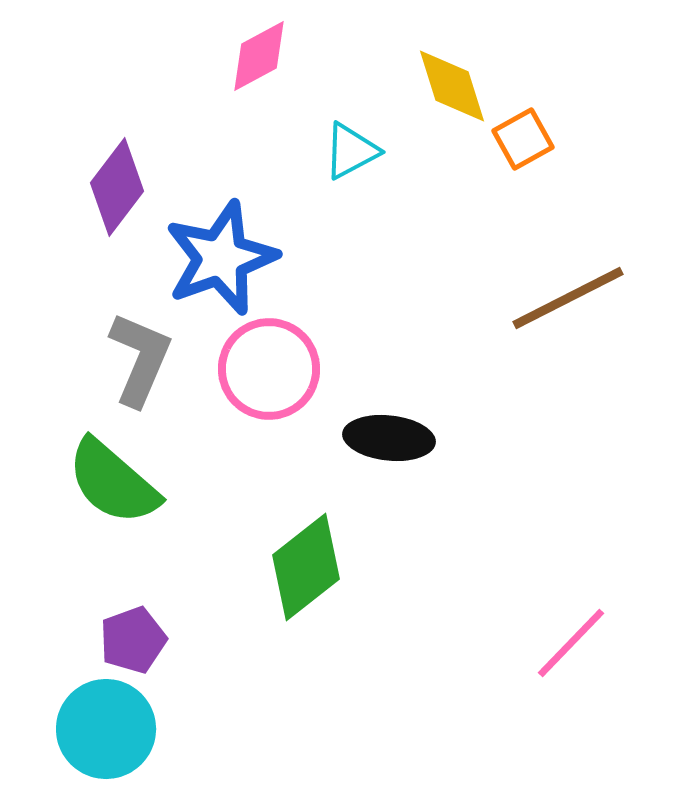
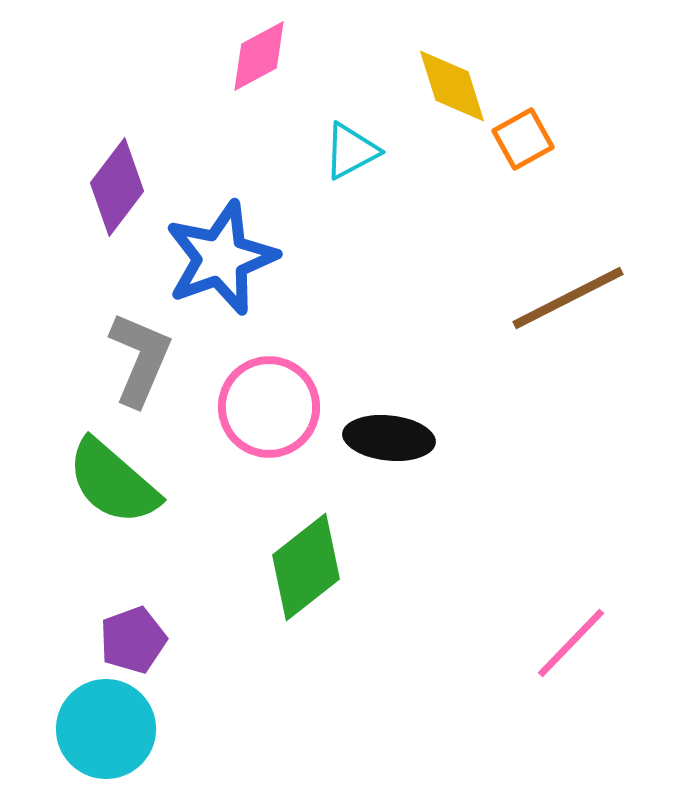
pink circle: moved 38 px down
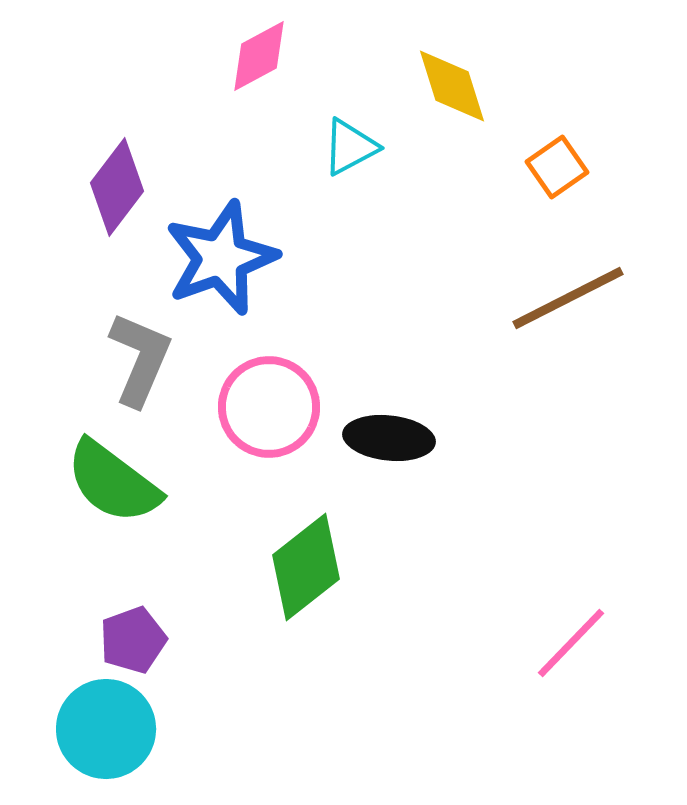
orange square: moved 34 px right, 28 px down; rotated 6 degrees counterclockwise
cyan triangle: moved 1 px left, 4 px up
green semicircle: rotated 4 degrees counterclockwise
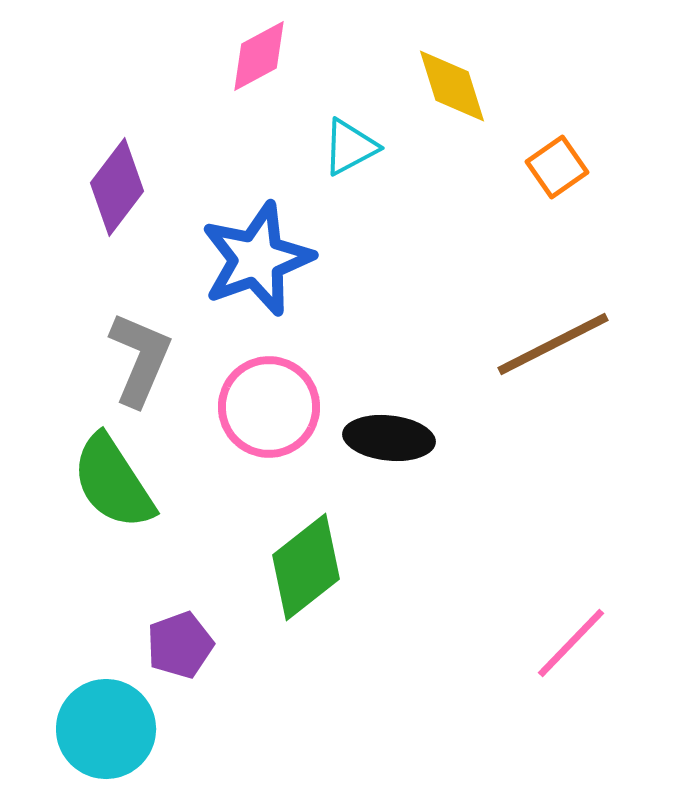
blue star: moved 36 px right, 1 px down
brown line: moved 15 px left, 46 px down
green semicircle: rotated 20 degrees clockwise
purple pentagon: moved 47 px right, 5 px down
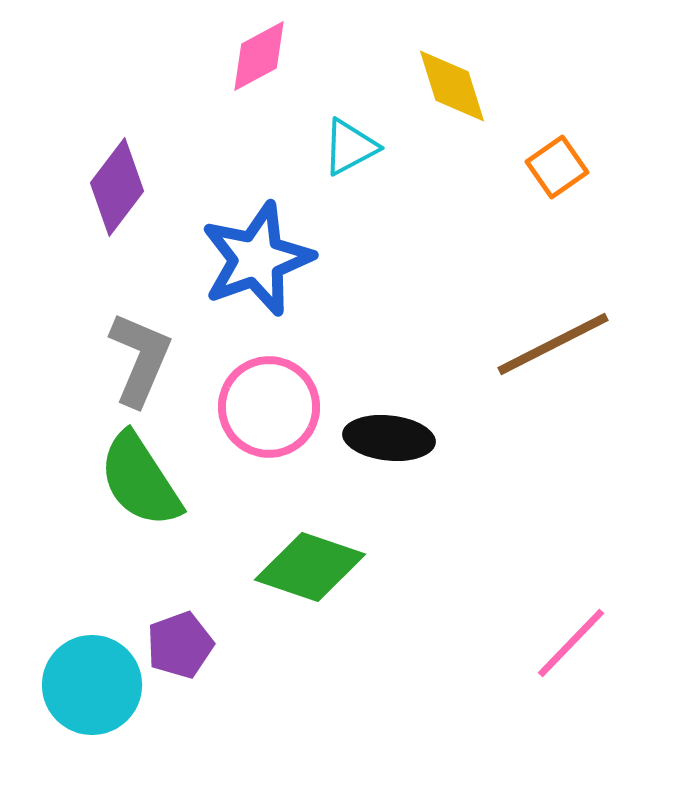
green semicircle: moved 27 px right, 2 px up
green diamond: moved 4 px right; rotated 57 degrees clockwise
cyan circle: moved 14 px left, 44 px up
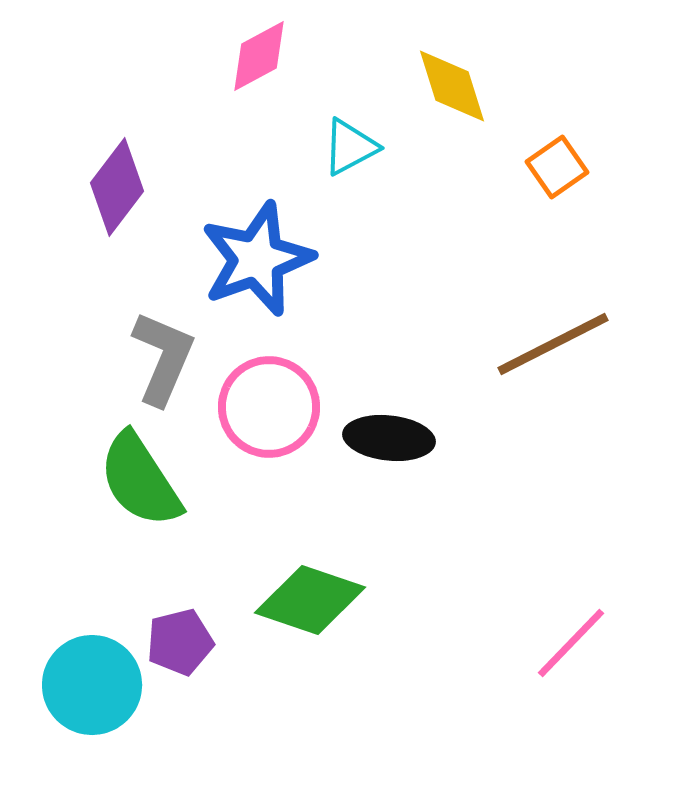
gray L-shape: moved 23 px right, 1 px up
green diamond: moved 33 px down
purple pentagon: moved 3 px up; rotated 6 degrees clockwise
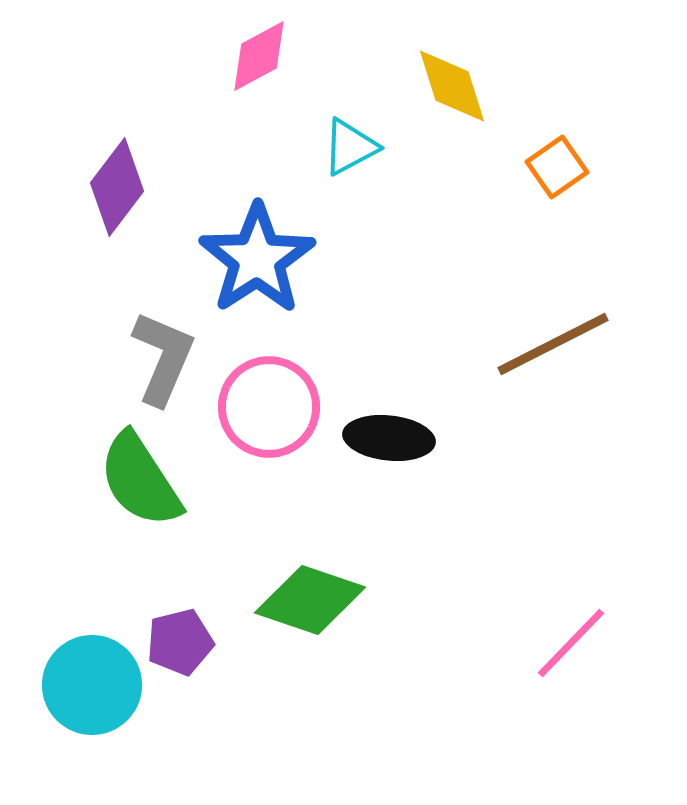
blue star: rotated 13 degrees counterclockwise
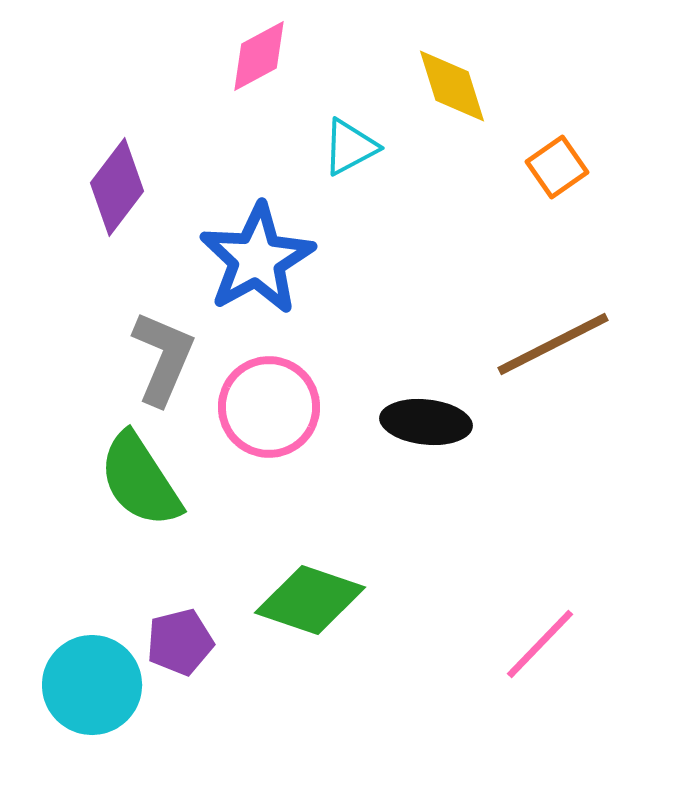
blue star: rotated 4 degrees clockwise
black ellipse: moved 37 px right, 16 px up
pink line: moved 31 px left, 1 px down
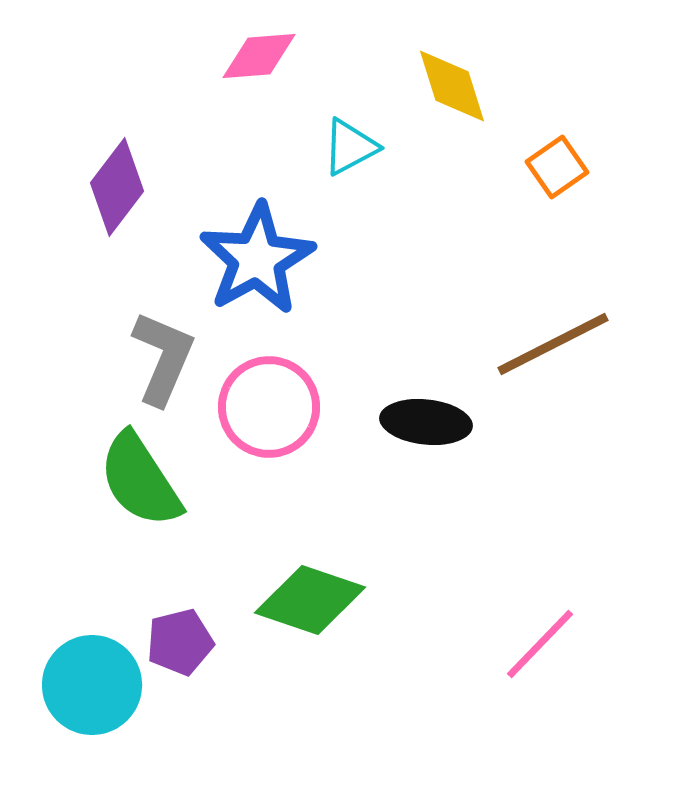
pink diamond: rotated 24 degrees clockwise
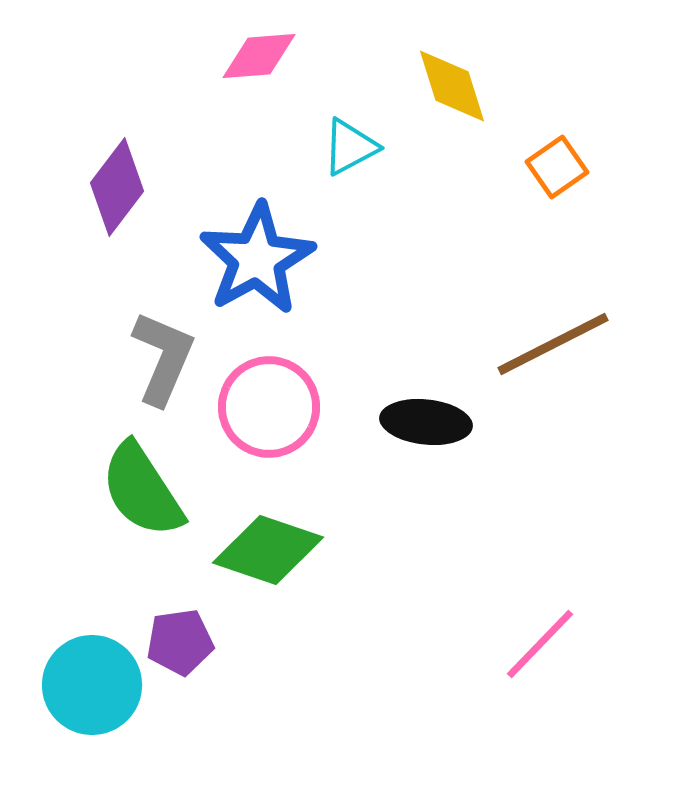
green semicircle: moved 2 px right, 10 px down
green diamond: moved 42 px left, 50 px up
purple pentagon: rotated 6 degrees clockwise
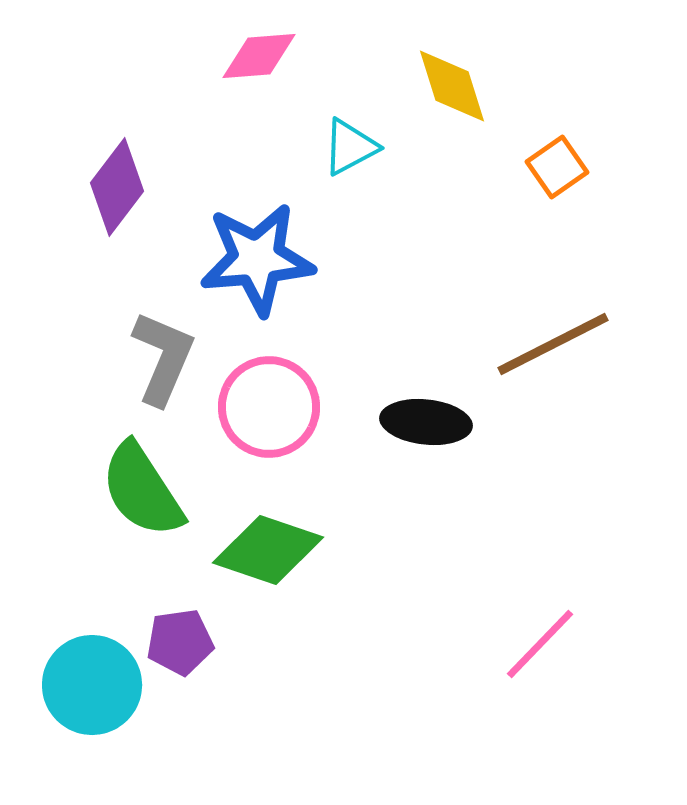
blue star: rotated 24 degrees clockwise
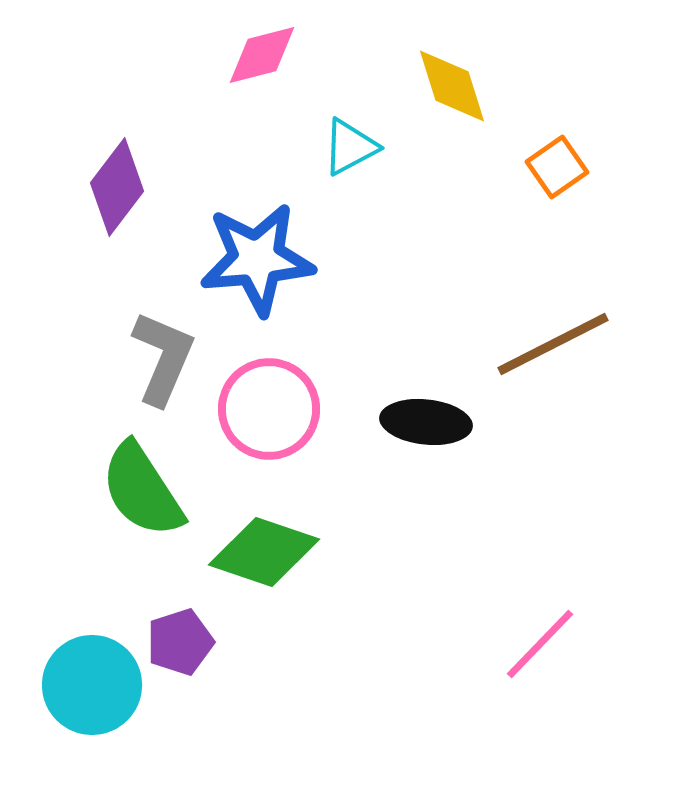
pink diamond: moved 3 px right, 1 px up; rotated 10 degrees counterclockwise
pink circle: moved 2 px down
green diamond: moved 4 px left, 2 px down
purple pentagon: rotated 10 degrees counterclockwise
